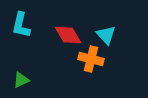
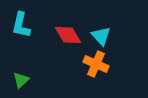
cyan triangle: moved 5 px left, 1 px down
orange cross: moved 5 px right, 5 px down; rotated 10 degrees clockwise
green triangle: rotated 18 degrees counterclockwise
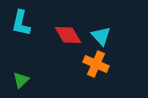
cyan L-shape: moved 2 px up
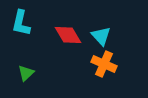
orange cross: moved 8 px right
green triangle: moved 5 px right, 7 px up
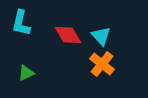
orange cross: moved 2 px left; rotated 15 degrees clockwise
green triangle: rotated 18 degrees clockwise
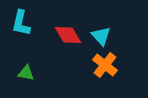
orange cross: moved 3 px right, 1 px down
green triangle: rotated 36 degrees clockwise
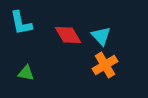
cyan L-shape: rotated 24 degrees counterclockwise
orange cross: rotated 20 degrees clockwise
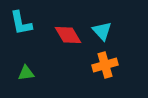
cyan triangle: moved 1 px right, 5 px up
orange cross: rotated 15 degrees clockwise
green triangle: rotated 18 degrees counterclockwise
